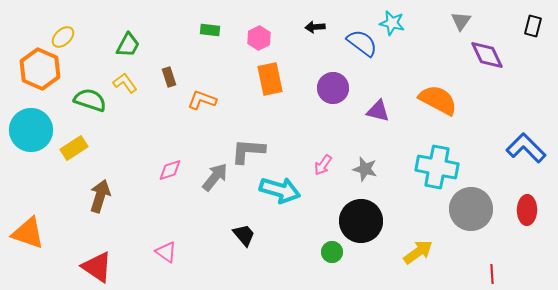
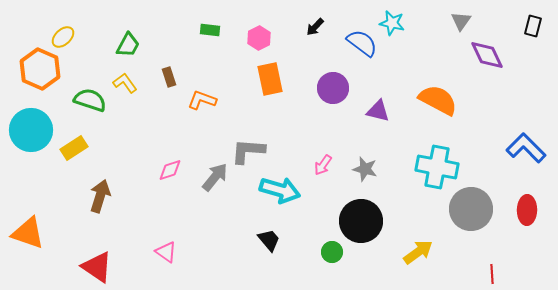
black arrow: rotated 42 degrees counterclockwise
black trapezoid: moved 25 px right, 5 px down
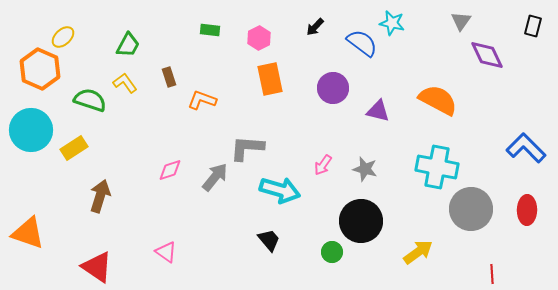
gray L-shape: moved 1 px left, 3 px up
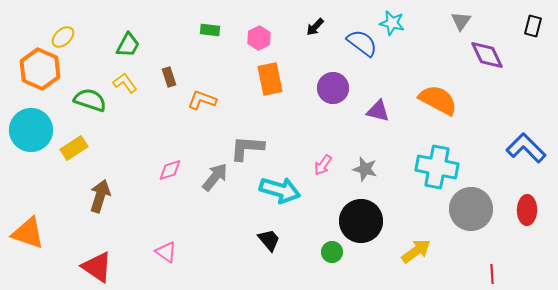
yellow arrow: moved 2 px left, 1 px up
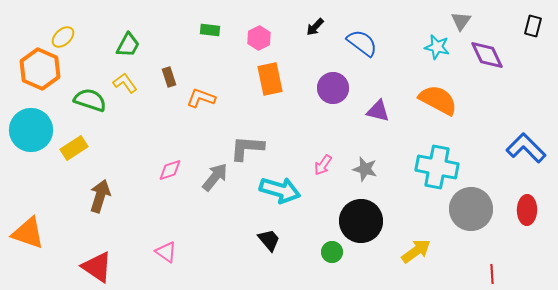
cyan star: moved 45 px right, 24 px down
orange L-shape: moved 1 px left, 2 px up
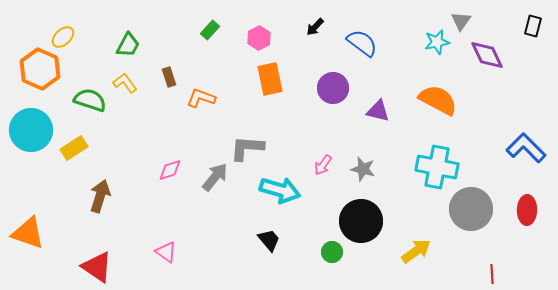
green rectangle: rotated 54 degrees counterclockwise
cyan star: moved 5 px up; rotated 25 degrees counterclockwise
gray star: moved 2 px left
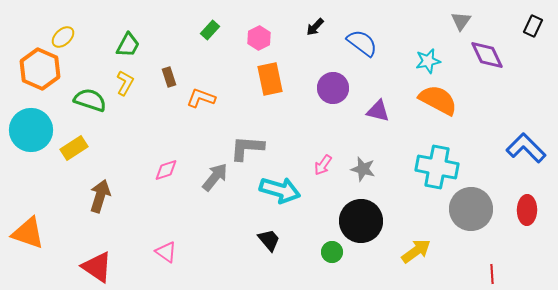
black rectangle: rotated 10 degrees clockwise
cyan star: moved 9 px left, 19 px down
yellow L-shape: rotated 65 degrees clockwise
pink diamond: moved 4 px left
